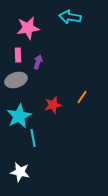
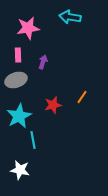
purple arrow: moved 5 px right
cyan line: moved 2 px down
white star: moved 2 px up
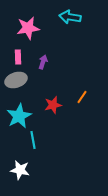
pink rectangle: moved 2 px down
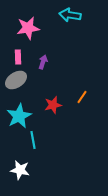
cyan arrow: moved 2 px up
gray ellipse: rotated 15 degrees counterclockwise
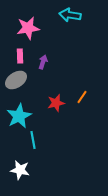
pink rectangle: moved 2 px right, 1 px up
red star: moved 3 px right, 2 px up
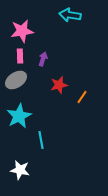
pink star: moved 6 px left, 3 px down
purple arrow: moved 3 px up
red star: moved 3 px right, 18 px up
cyan line: moved 8 px right
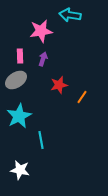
pink star: moved 19 px right
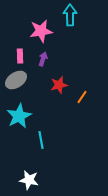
cyan arrow: rotated 80 degrees clockwise
white star: moved 9 px right, 10 px down
